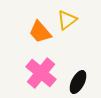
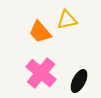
yellow triangle: rotated 25 degrees clockwise
black ellipse: moved 1 px right, 1 px up
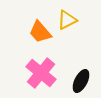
yellow triangle: rotated 15 degrees counterclockwise
black ellipse: moved 2 px right
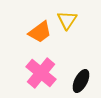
yellow triangle: rotated 30 degrees counterclockwise
orange trapezoid: rotated 85 degrees counterclockwise
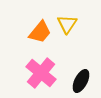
yellow triangle: moved 4 px down
orange trapezoid: rotated 15 degrees counterclockwise
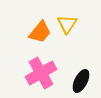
pink cross: rotated 20 degrees clockwise
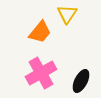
yellow triangle: moved 10 px up
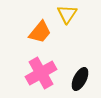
black ellipse: moved 1 px left, 2 px up
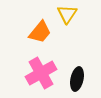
black ellipse: moved 3 px left; rotated 15 degrees counterclockwise
